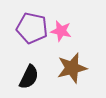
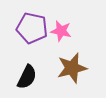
black semicircle: moved 2 px left
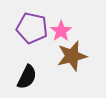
pink star: rotated 25 degrees clockwise
brown star: moved 12 px up
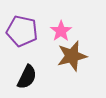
purple pentagon: moved 10 px left, 3 px down
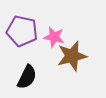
pink star: moved 7 px left, 6 px down; rotated 25 degrees counterclockwise
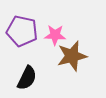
pink star: moved 1 px right, 2 px up; rotated 10 degrees counterclockwise
black semicircle: moved 1 px down
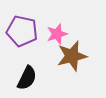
pink star: moved 2 px right, 1 px up; rotated 20 degrees counterclockwise
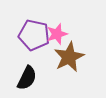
purple pentagon: moved 12 px right, 4 px down
brown star: moved 3 px left, 1 px down; rotated 12 degrees counterclockwise
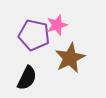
pink star: moved 9 px up
brown star: moved 1 px right, 1 px down
